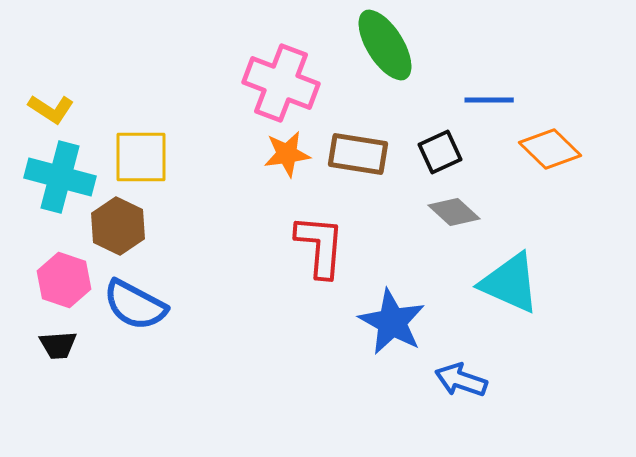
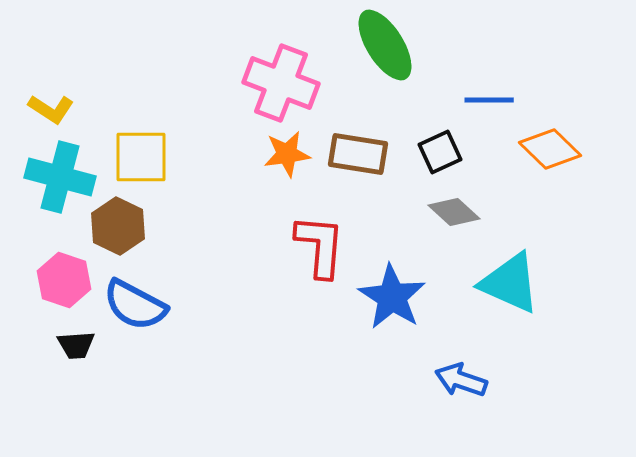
blue star: moved 25 px up; rotated 4 degrees clockwise
black trapezoid: moved 18 px right
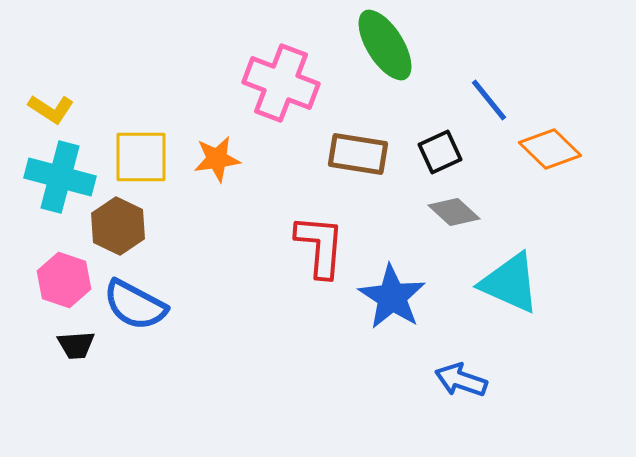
blue line: rotated 51 degrees clockwise
orange star: moved 70 px left, 5 px down
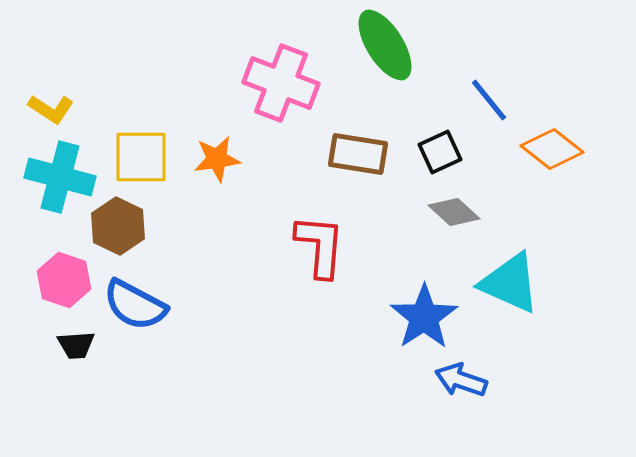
orange diamond: moved 2 px right; rotated 6 degrees counterclockwise
blue star: moved 32 px right, 20 px down; rotated 6 degrees clockwise
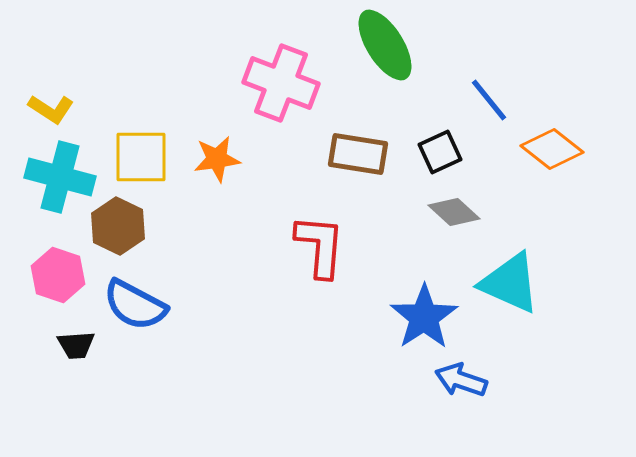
pink hexagon: moved 6 px left, 5 px up
